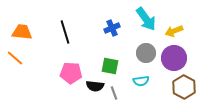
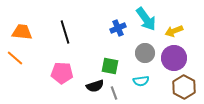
blue cross: moved 6 px right
gray circle: moved 1 px left
pink pentagon: moved 9 px left
black semicircle: rotated 24 degrees counterclockwise
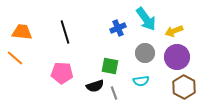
purple circle: moved 3 px right, 1 px up
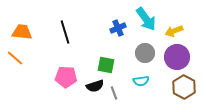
green square: moved 4 px left, 1 px up
pink pentagon: moved 4 px right, 4 px down
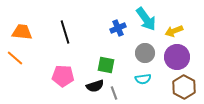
pink pentagon: moved 3 px left, 1 px up
cyan semicircle: moved 2 px right, 2 px up
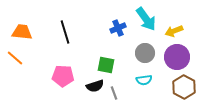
cyan semicircle: moved 1 px right, 1 px down
